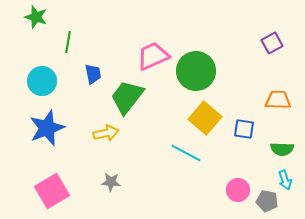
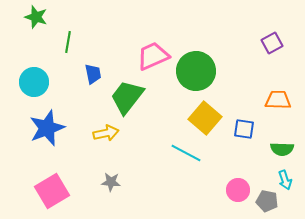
cyan circle: moved 8 px left, 1 px down
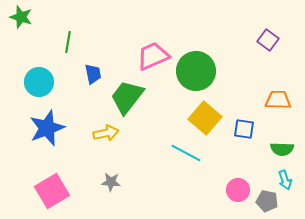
green star: moved 15 px left
purple square: moved 4 px left, 3 px up; rotated 25 degrees counterclockwise
cyan circle: moved 5 px right
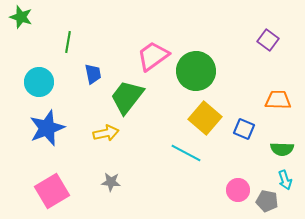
pink trapezoid: rotated 12 degrees counterclockwise
blue square: rotated 15 degrees clockwise
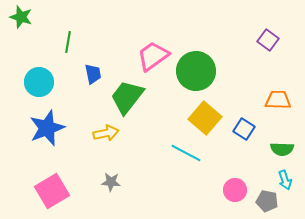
blue square: rotated 10 degrees clockwise
pink circle: moved 3 px left
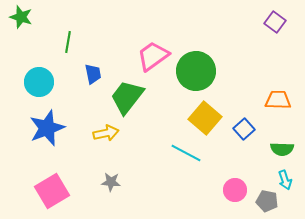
purple square: moved 7 px right, 18 px up
blue square: rotated 15 degrees clockwise
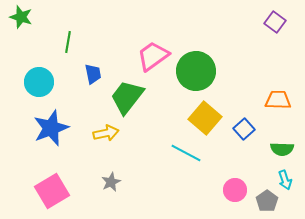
blue star: moved 4 px right
gray star: rotated 30 degrees counterclockwise
gray pentagon: rotated 25 degrees clockwise
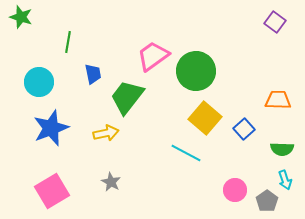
gray star: rotated 18 degrees counterclockwise
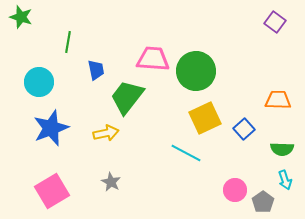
pink trapezoid: moved 3 px down; rotated 40 degrees clockwise
blue trapezoid: moved 3 px right, 4 px up
yellow square: rotated 24 degrees clockwise
gray pentagon: moved 4 px left, 1 px down
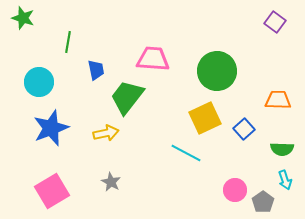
green star: moved 2 px right, 1 px down
green circle: moved 21 px right
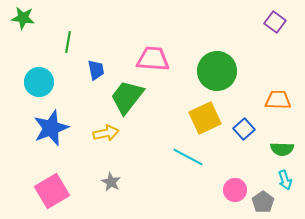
green star: rotated 10 degrees counterclockwise
cyan line: moved 2 px right, 4 px down
